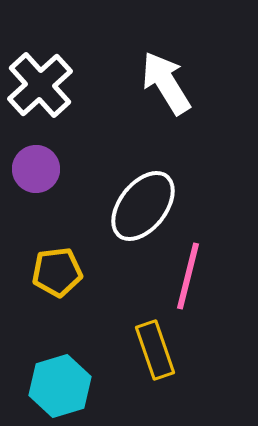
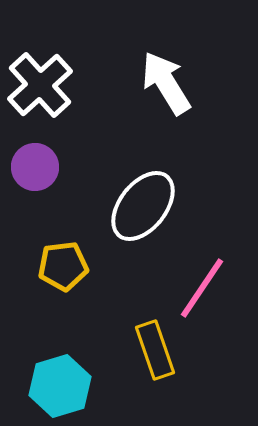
purple circle: moved 1 px left, 2 px up
yellow pentagon: moved 6 px right, 6 px up
pink line: moved 14 px right, 12 px down; rotated 20 degrees clockwise
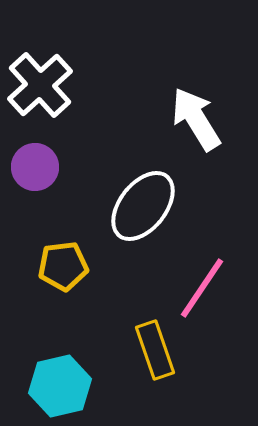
white arrow: moved 30 px right, 36 px down
cyan hexagon: rotated 4 degrees clockwise
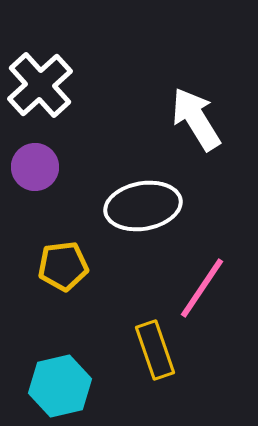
white ellipse: rotated 42 degrees clockwise
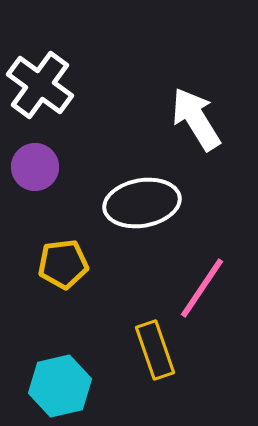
white cross: rotated 12 degrees counterclockwise
white ellipse: moved 1 px left, 3 px up
yellow pentagon: moved 2 px up
